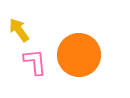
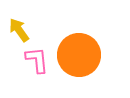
pink L-shape: moved 2 px right, 2 px up
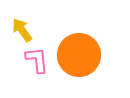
yellow arrow: moved 3 px right
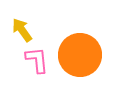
orange circle: moved 1 px right
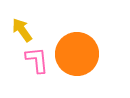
orange circle: moved 3 px left, 1 px up
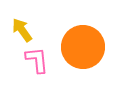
orange circle: moved 6 px right, 7 px up
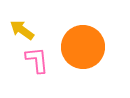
yellow arrow: rotated 20 degrees counterclockwise
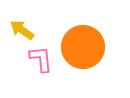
pink L-shape: moved 4 px right, 1 px up
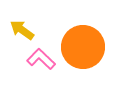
pink L-shape: rotated 40 degrees counterclockwise
